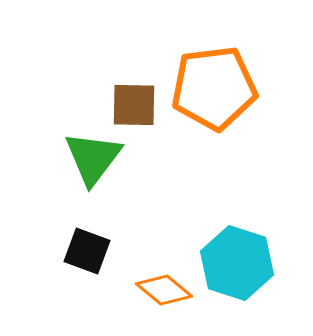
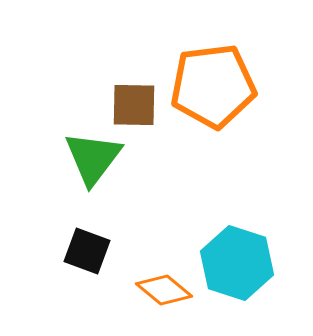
orange pentagon: moved 1 px left, 2 px up
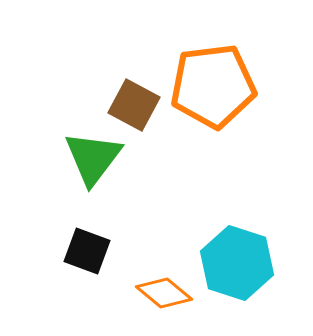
brown square: rotated 27 degrees clockwise
orange diamond: moved 3 px down
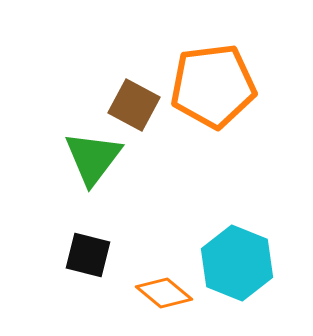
black square: moved 1 px right, 4 px down; rotated 6 degrees counterclockwise
cyan hexagon: rotated 4 degrees clockwise
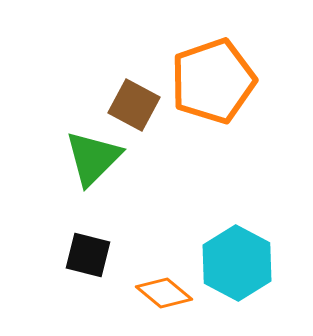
orange pentagon: moved 5 px up; rotated 12 degrees counterclockwise
green triangle: rotated 8 degrees clockwise
cyan hexagon: rotated 6 degrees clockwise
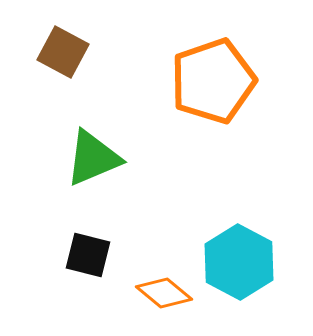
brown square: moved 71 px left, 53 px up
green triangle: rotated 22 degrees clockwise
cyan hexagon: moved 2 px right, 1 px up
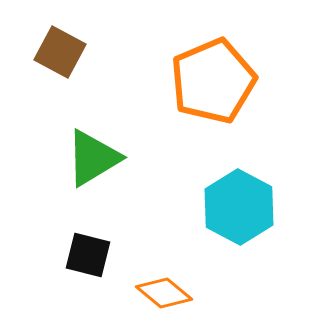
brown square: moved 3 px left
orange pentagon: rotated 4 degrees counterclockwise
green triangle: rotated 8 degrees counterclockwise
cyan hexagon: moved 55 px up
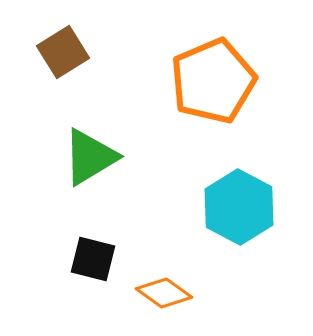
brown square: moved 3 px right; rotated 30 degrees clockwise
green triangle: moved 3 px left, 1 px up
black square: moved 5 px right, 4 px down
orange diamond: rotated 4 degrees counterclockwise
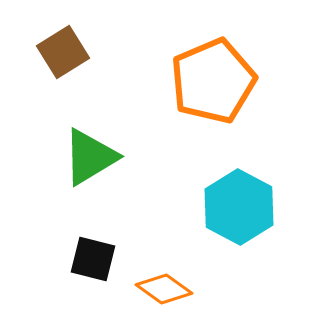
orange diamond: moved 4 px up
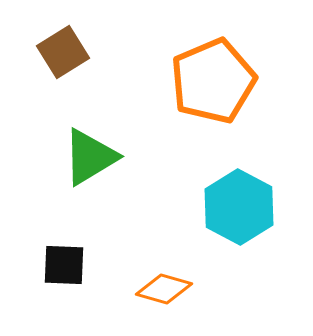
black square: moved 29 px left, 6 px down; rotated 12 degrees counterclockwise
orange diamond: rotated 20 degrees counterclockwise
